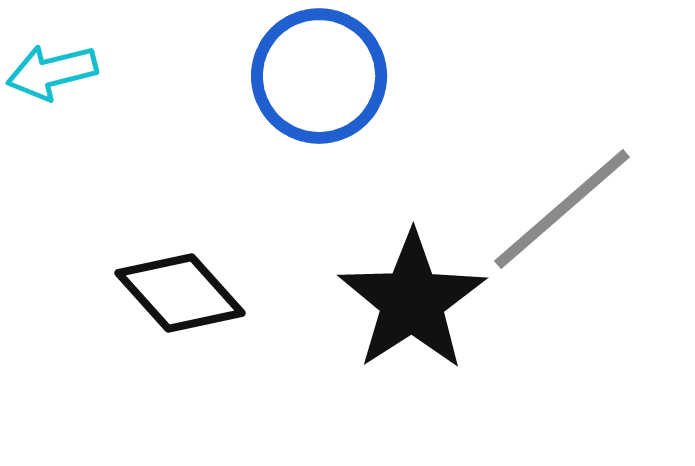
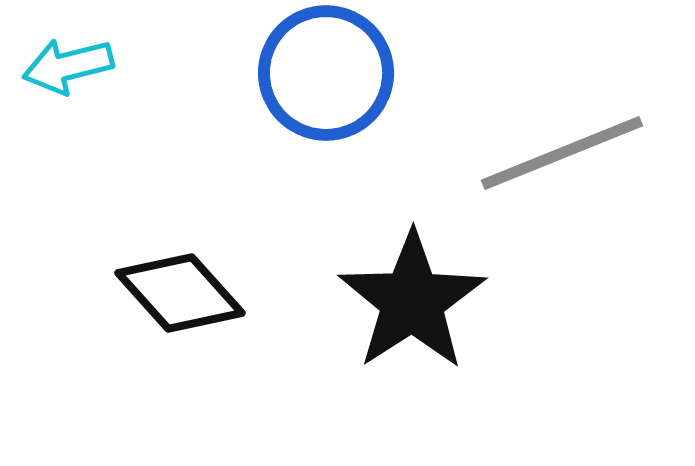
cyan arrow: moved 16 px right, 6 px up
blue circle: moved 7 px right, 3 px up
gray line: moved 56 px up; rotated 19 degrees clockwise
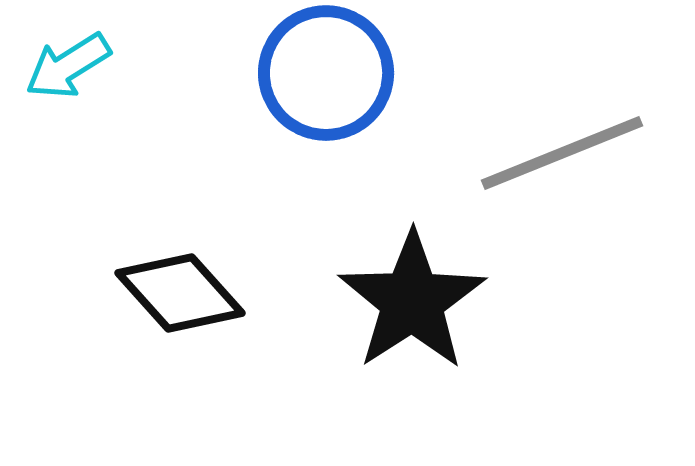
cyan arrow: rotated 18 degrees counterclockwise
